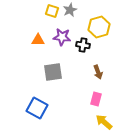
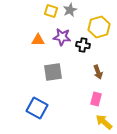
yellow square: moved 1 px left
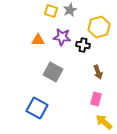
gray square: rotated 36 degrees clockwise
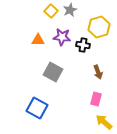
yellow square: rotated 24 degrees clockwise
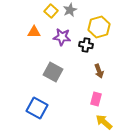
orange triangle: moved 4 px left, 8 px up
black cross: moved 3 px right
brown arrow: moved 1 px right, 1 px up
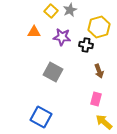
blue square: moved 4 px right, 9 px down
